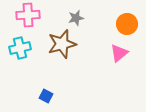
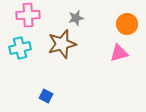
pink triangle: rotated 24 degrees clockwise
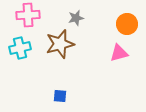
brown star: moved 2 px left
blue square: moved 14 px right; rotated 24 degrees counterclockwise
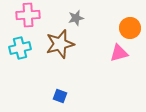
orange circle: moved 3 px right, 4 px down
blue square: rotated 16 degrees clockwise
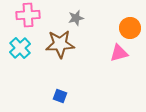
brown star: rotated 12 degrees clockwise
cyan cross: rotated 30 degrees counterclockwise
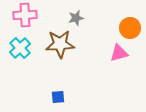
pink cross: moved 3 px left
blue square: moved 2 px left, 1 px down; rotated 24 degrees counterclockwise
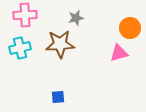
cyan cross: rotated 30 degrees clockwise
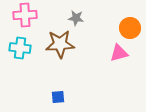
gray star: rotated 21 degrees clockwise
cyan cross: rotated 20 degrees clockwise
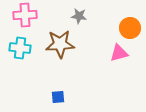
gray star: moved 3 px right, 2 px up
